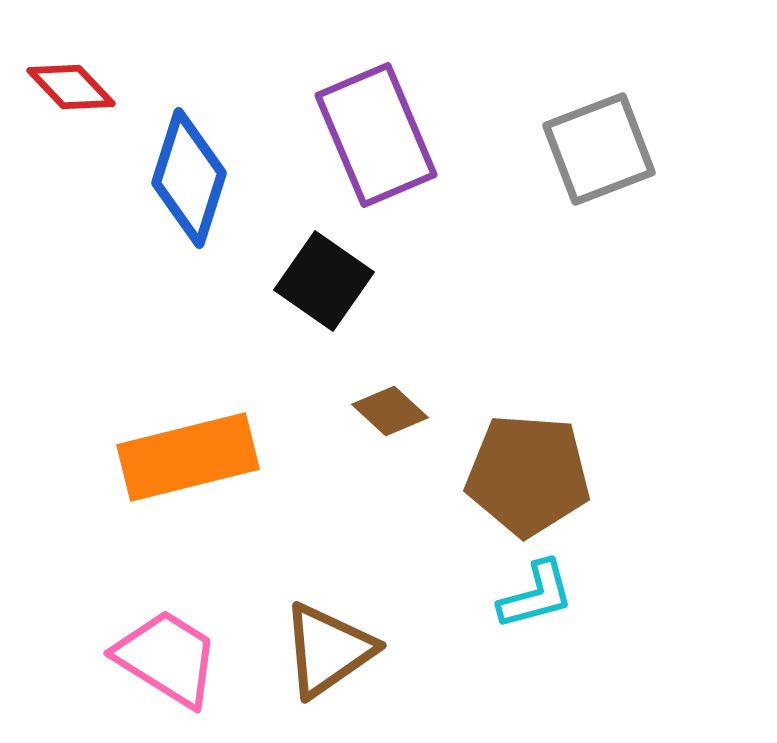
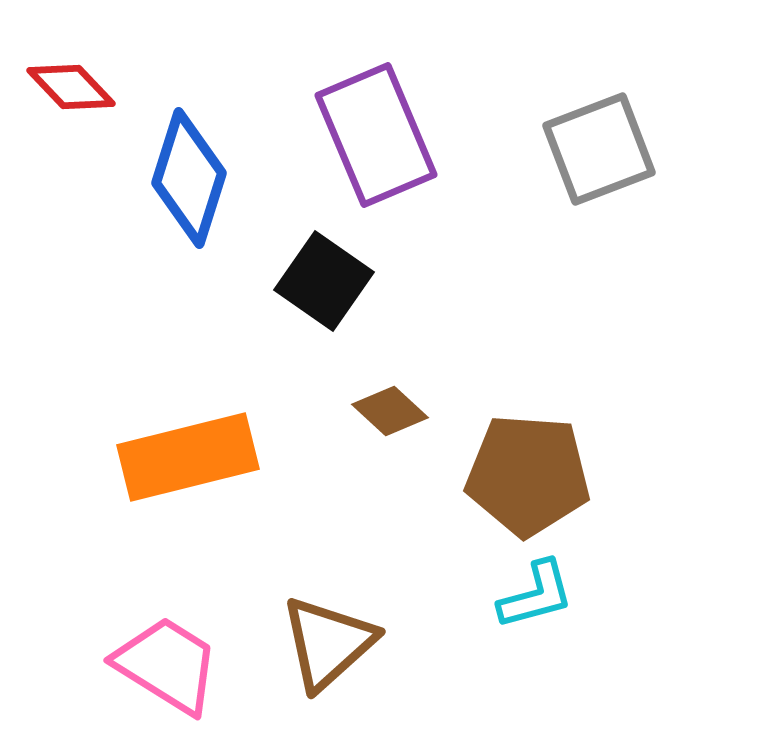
brown triangle: moved 7 px up; rotated 7 degrees counterclockwise
pink trapezoid: moved 7 px down
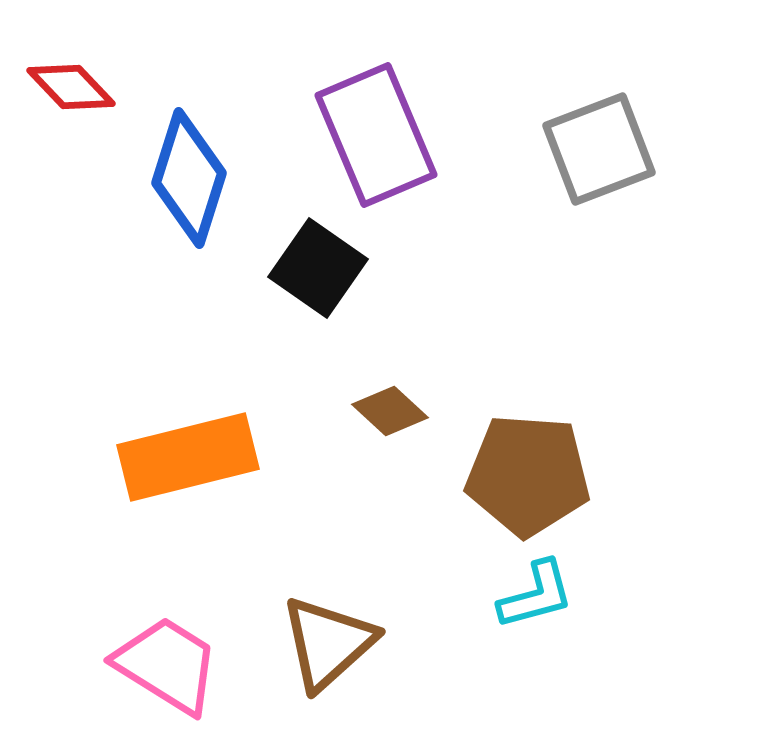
black square: moved 6 px left, 13 px up
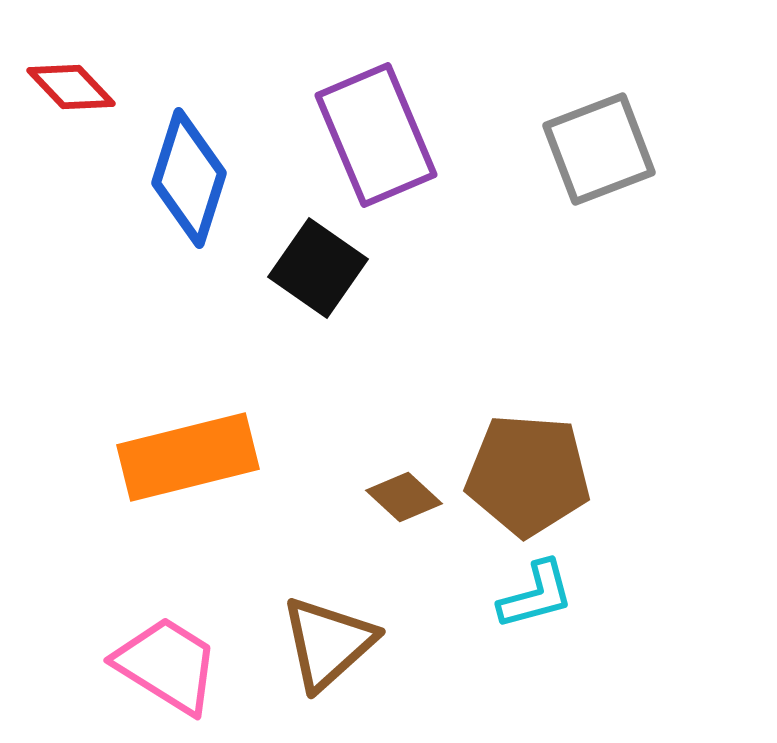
brown diamond: moved 14 px right, 86 px down
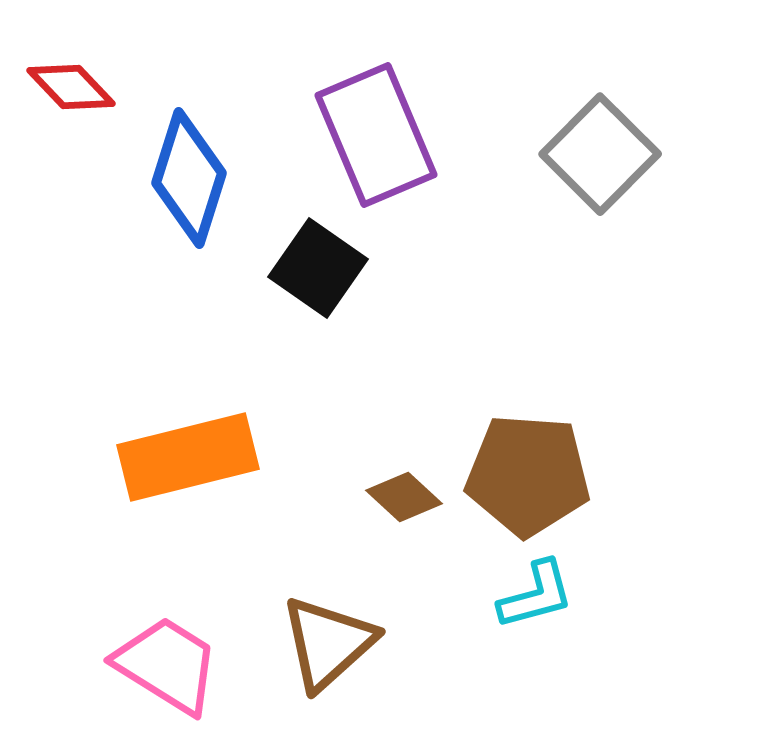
gray square: moved 1 px right, 5 px down; rotated 24 degrees counterclockwise
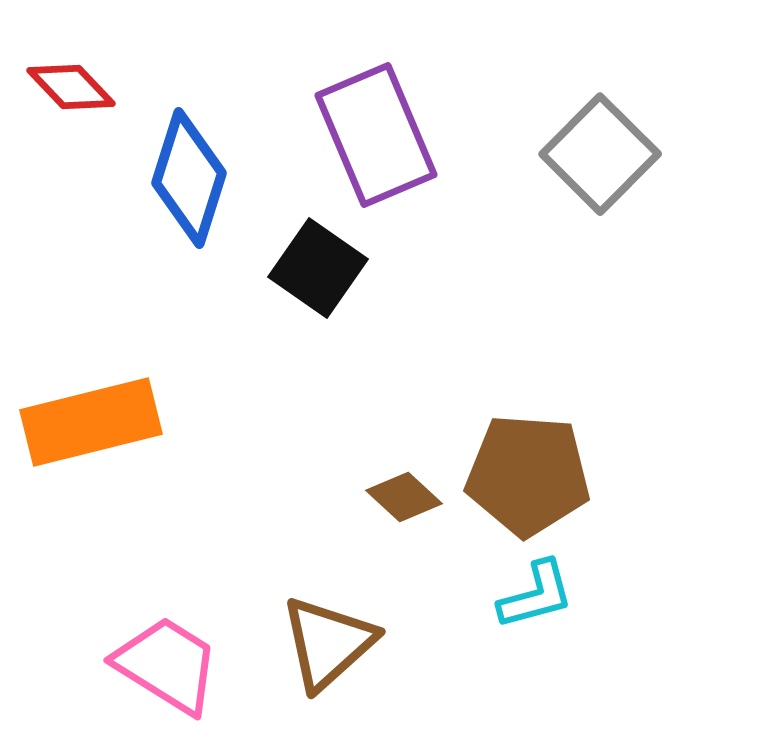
orange rectangle: moved 97 px left, 35 px up
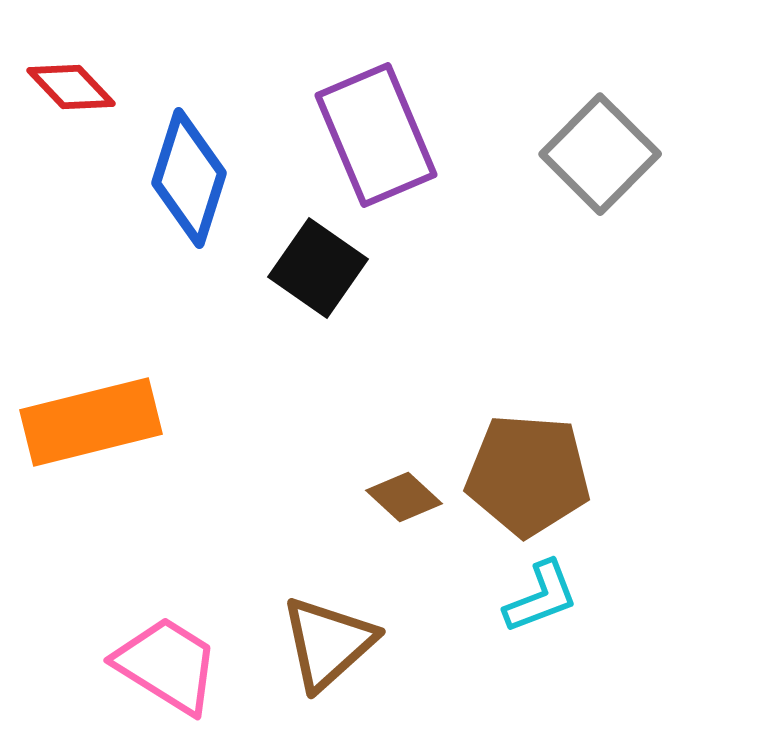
cyan L-shape: moved 5 px right, 2 px down; rotated 6 degrees counterclockwise
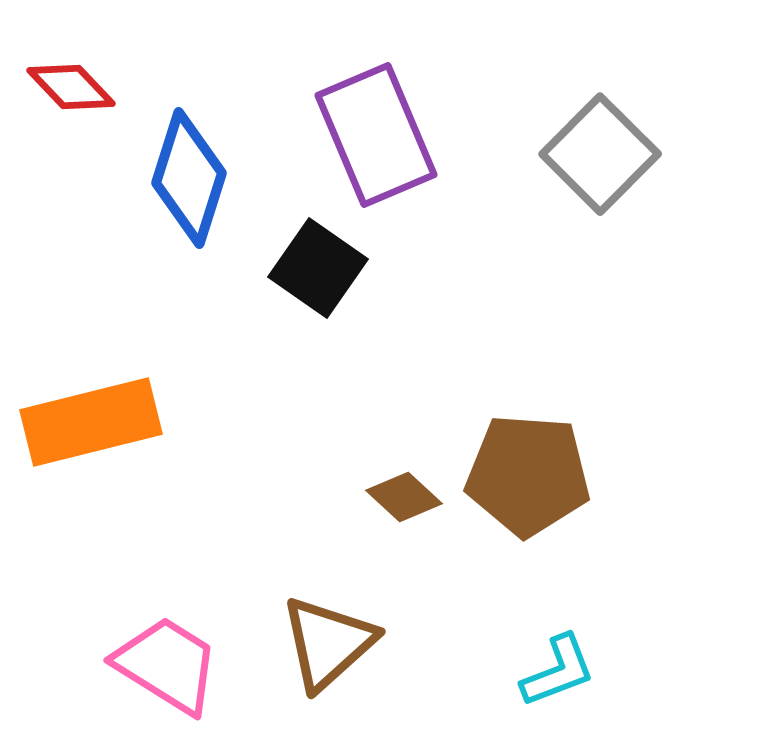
cyan L-shape: moved 17 px right, 74 px down
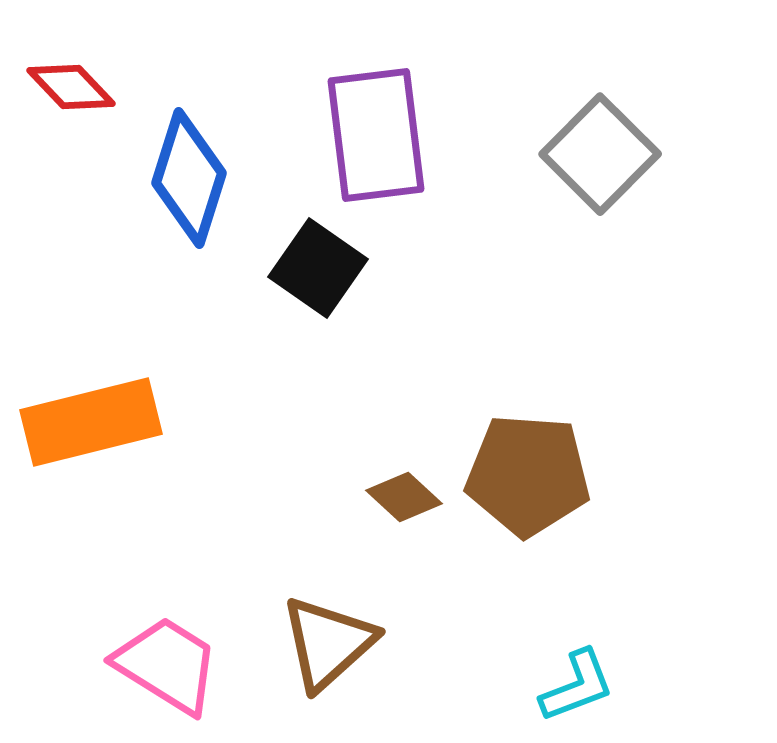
purple rectangle: rotated 16 degrees clockwise
cyan L-shape: moved 19 px right, 15 px down
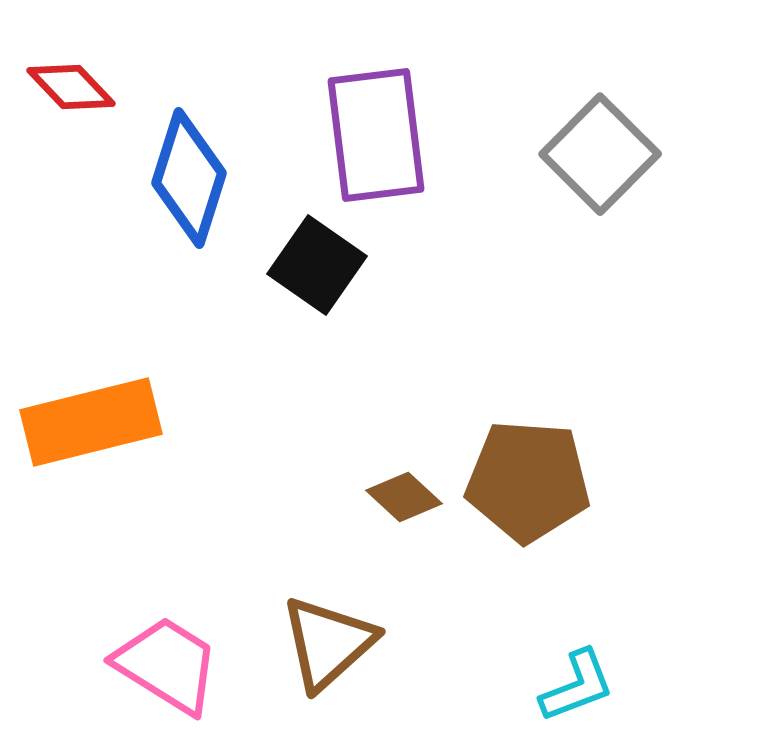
black square: moved 1 px left, 3 px up
brown pentagon: moved 6 px down
